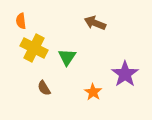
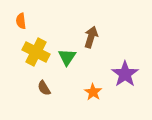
brown arrow: moved 4 px left, 14 px down; rotated 85 degrees clockwise
yellow cross: moved 2 px right, 4 px down
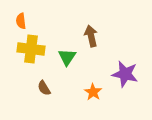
brown arrow: moved 1 px up; rotated 30 degrees counterclockwise
yellow cross: moved 5 px left, 3 px up; rotated 20 degrees counterclockwise
purple star: rotated 24 degrees counterclockwise
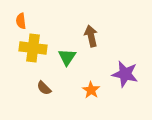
yellow cross: moved 2 px right, 1 px up
brown semicircle: rotated 14 degrees counterclockwise
orange star: moved 2 px left, 2 px up
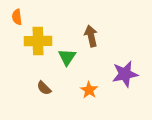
orange semicircle: moved 4 px left, 4 px up
yellow cross: moved 5 px right, 7 px up; rotated 8 degrees counterclockwise
purple star: rotated 24 degrees counterclockwise
orange star: moved 2 px left
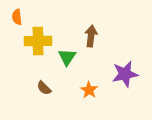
brown arrow: rotated 20 degrees clockwise
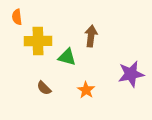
green triangle: rotated 48 degrees counterclockwise
purple star: moved 6 px right
orange star: moved 3 px left
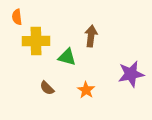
yellow cross: moved 2 px left
brown semicircle: moved 3 px right
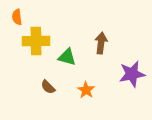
brown arrow: moved 10 px right, 7 px down
purple star: moved 1 px right
brown semicircle: moved 1 px right, 1 px up
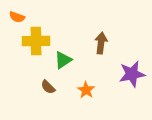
orange semicircle: rotated 63 degrees counterclockwise
green triangle: moved 4 px left, 3 px down; rotated 48 degrees counterclockwise
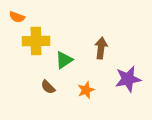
brown arrow: moved 5 px down
green triangle: moved 1 px right
purple star: moved 4 px left, 5 px down
orange star: rotated 18 degrees clockwise
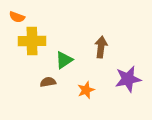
yellow cross: moved 4 px left
brown arrow: moved 1 px up
brown semicircle: moved 5 px up; rotated 126 degrees clockwise
